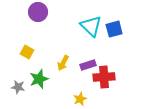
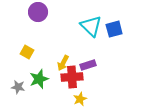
red cross: moved 32 px left
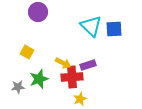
blue square: rotated 12 degrees clockwise
yellow arrow: rotated 91 degrees counterclockwise
gray star: rotated 16 degrees counterclockwise
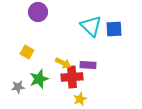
purple rectangle: rotated 21 degrees clockwise
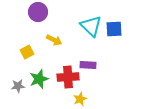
yellow square: rotated 32 degrees clockwise
yellow arrow: moved 9 px left, 23 px up
red cross: moved 4 px left
gray star: moved 1 px up
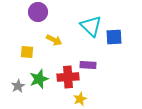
blue square: moved 8 px down
yellow square: rotated 32 degrees clockwise
gray star: rotated 24 degrees counterclockwise
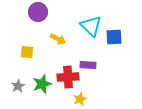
yellow arrow: moved 4 px right, 1 px up
green star: moved 3 px right, 5 px down
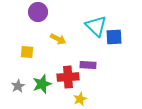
cyan triangle: moved 5 px right
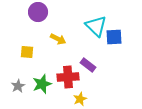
purple rectangle: rotated 35 degrees clockwise
